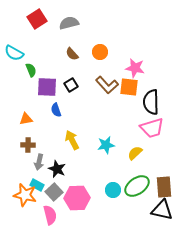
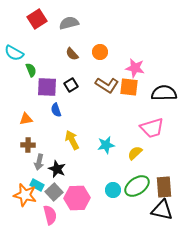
brown L-shape: rotated 15 degrees counterclockwise
black semicircle: moved 13 px right, 9 px up; rotated 90 degrees clockwise
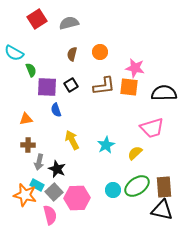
brown semicircle: rotated 56 degrees clockwise
brown L-shape: moved 3 px left, 1 px down; rotated 40 degrees counterclockwise
cyan star: rotated 18 degrees counterclockwise
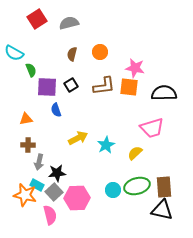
yellow arrow: moved 6 px right, 2 px up; rotated 90 degrees clockwise
black star: moved 4 px down; rotated 30 degrees counterclockwise
green ellipse: rotated 20 degrees clockwise
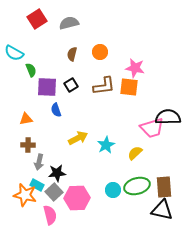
black semicircle: moved 4 px right, 24 px down
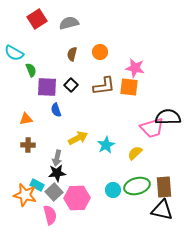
black square: rotated 16 degrees counterclockwise
gray arrow: moved 18 px right, 4 px up
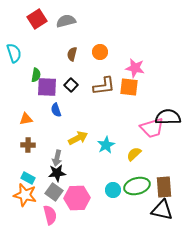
gray semicircle: moved 3 px left, 2 px up
cyan semicircle: rotated 138 degrees counterclockwise
green semicircle: moved 5 px right, 5 px down; rotated 32 degrees clockwise
yellow semicircle: moved 1 px left, 1 px down
cyan rectangle: moved 9 px left, 7 px up
gray square: rotated 12 degrees counterclockwise
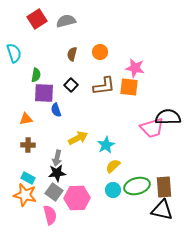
purple square: moved 3 px left, 6 px down
yellow semicircle: moved 21 px left, 12 px down
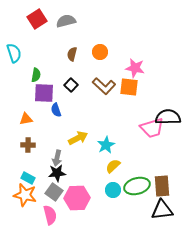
brown L-shape: rotated 50 degrees clockwise
brown rectangle: moved 2 px left, 1 px up
black triangle: rotated 20 degrees counterclockwise
